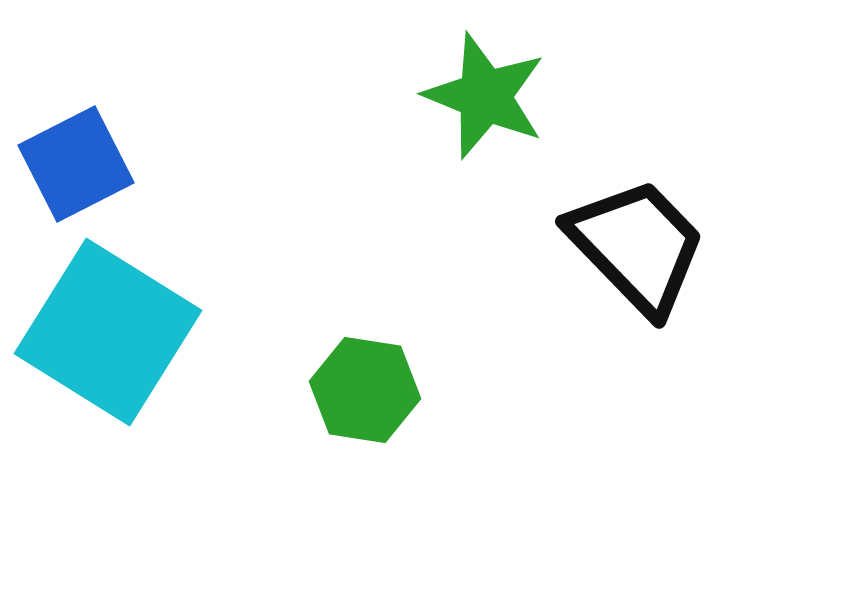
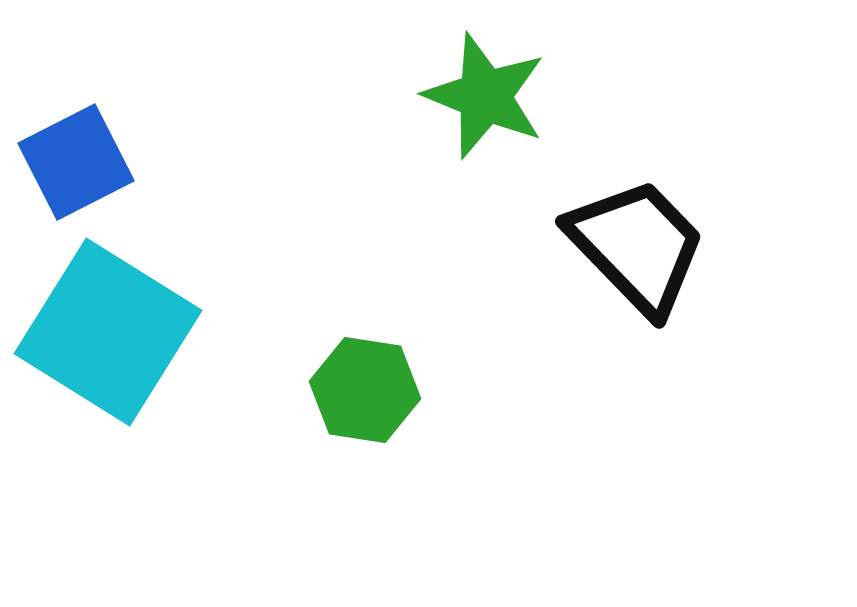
blue square: moved 2 px up
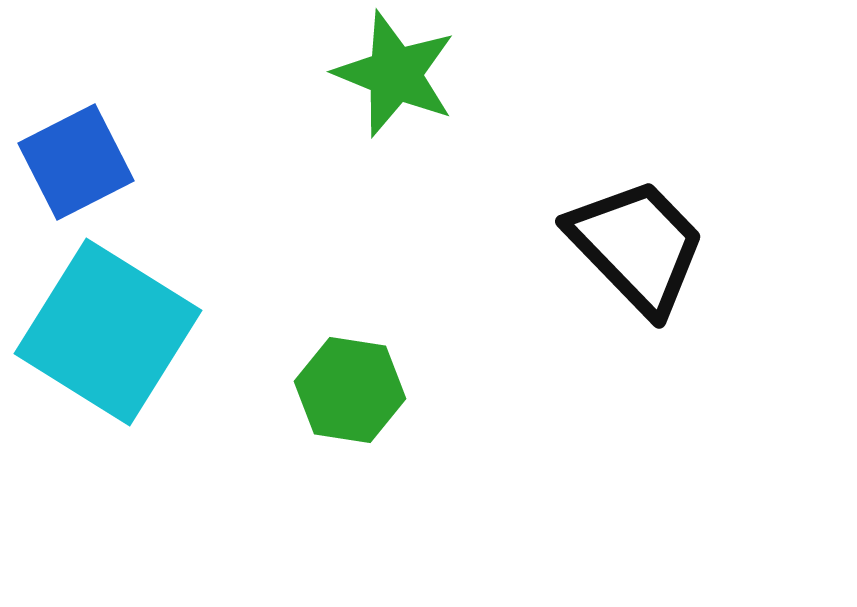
green star: moved 90 px left, 22 px up
green hexagon: moved 15 px left
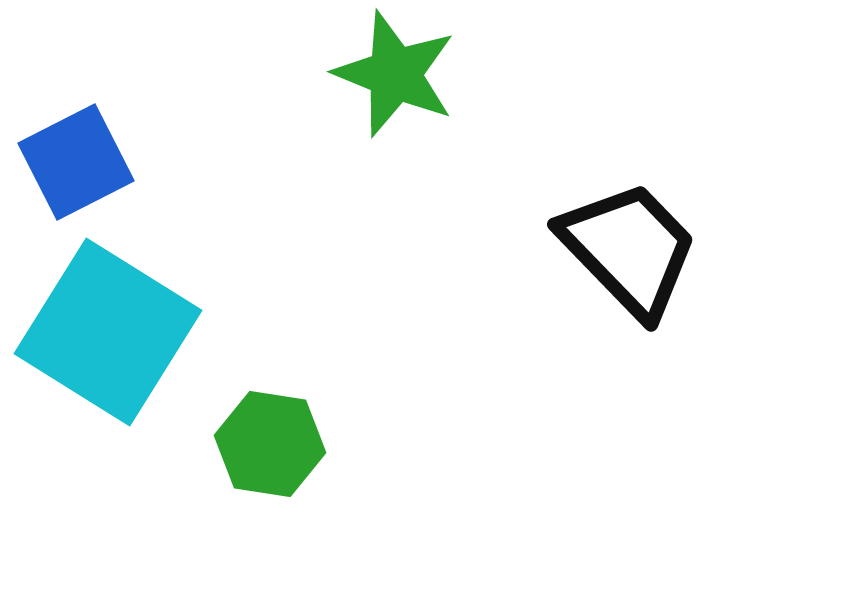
black trapezoid: moved 8 px left, 3 px down
green hexagon: moved 80 px left, 54 px down
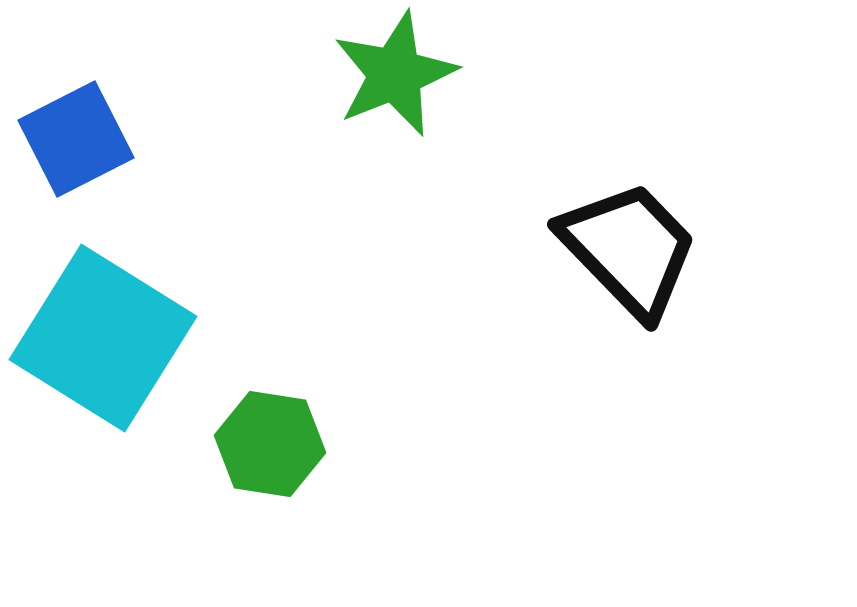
green star: rotated 28 degrees clockwise
blue square: moved 23 px up
cyan square: moved 5 px left, 6 px down
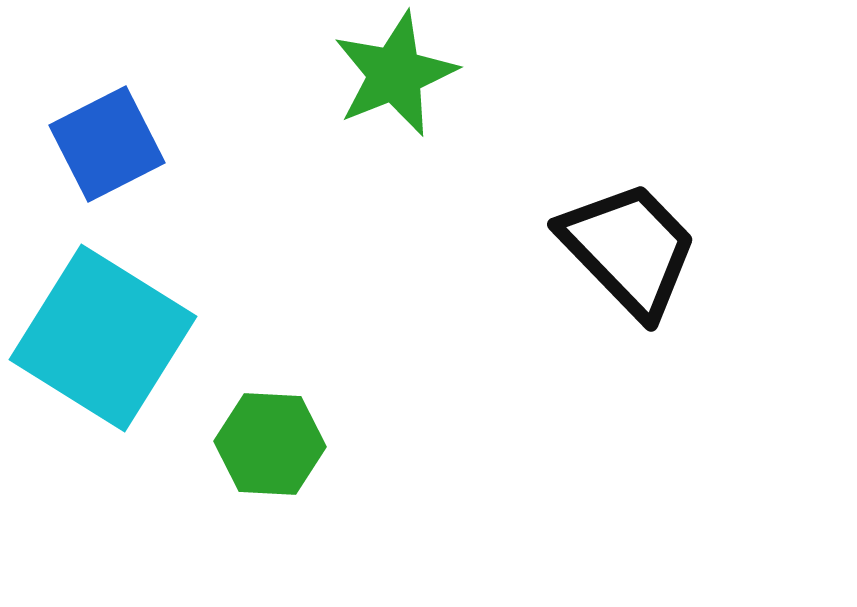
blue square: moved 31 px right, 5 px down
green hexagon: rotated 6 degrees counterclockwise
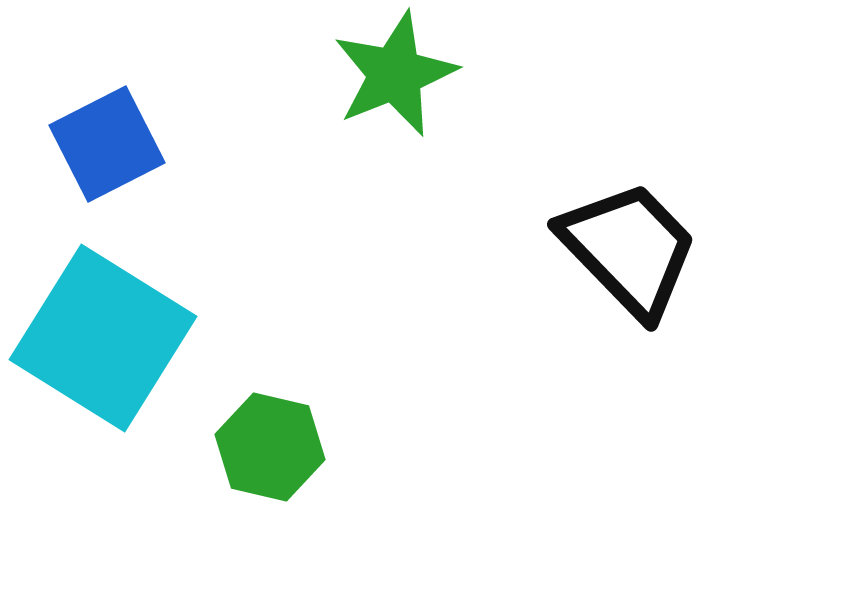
green hexagon: moved 3 px down; rotated 10 degrees clockwise
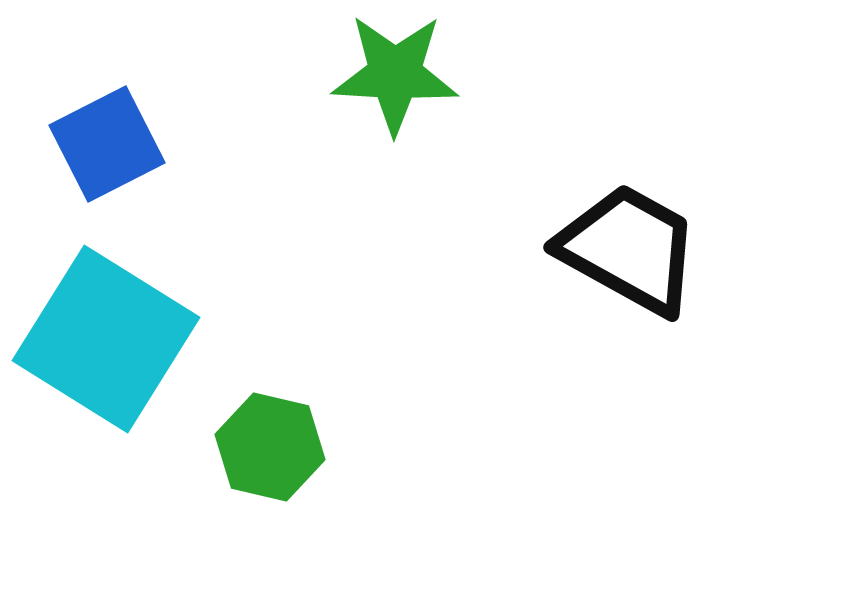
green star: rotated 25 degrees clockwise
black trapezoid: rotated 17 degrees counterclockwise
cyan square: moved 3 px right, 1 px down
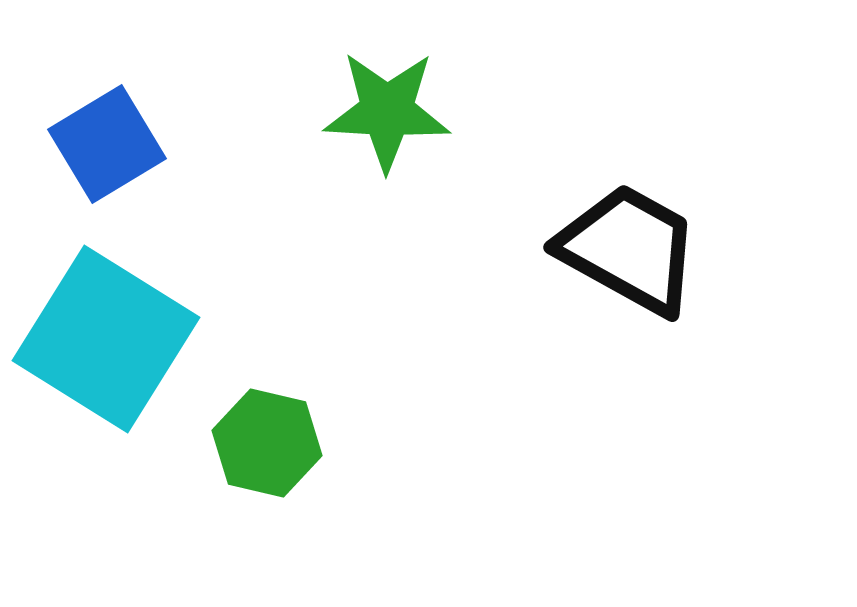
green star: moved 8 px left, 37 px down
blue square: rotated 4 degrees counterclockwise
green hexagon: moved 3 px left, 4 px up
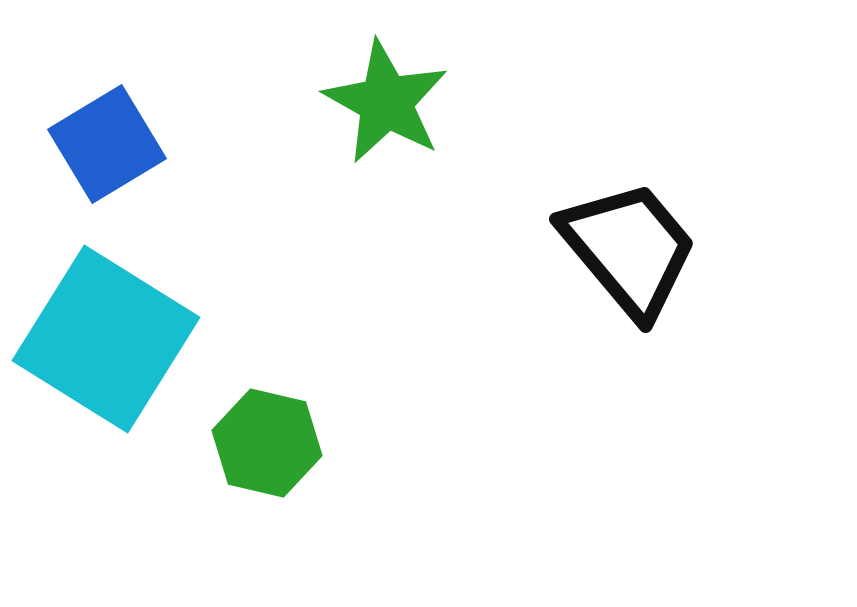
green star: moved 1 px left, 9 px up; rotated 26 degrees clockwise
black trapezoid: rotated 21 degrees clockwise
